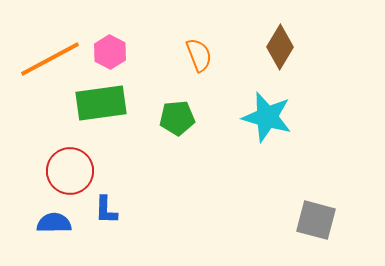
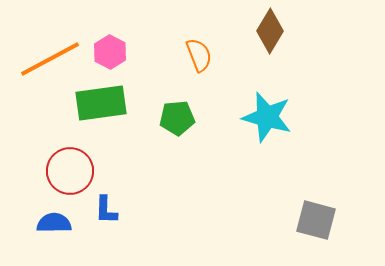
brown diamond: moved 10 px left, 16 px up
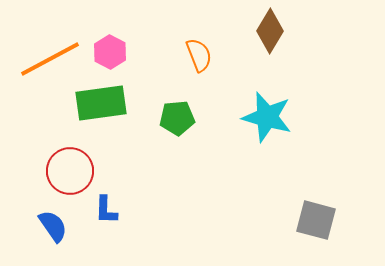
blue semicircle: moved 1 px left, 3 px down; rotated 56 degrees clockwise
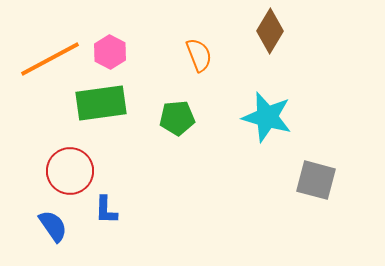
gray square: moved 40 px up
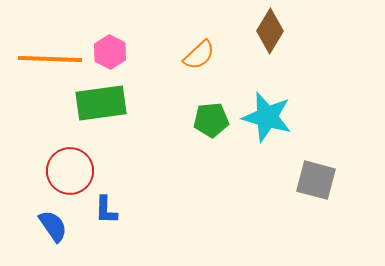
orange semicircle: rotated 68 degrees clockwise
orange line: rotated 30 degrees clockwise
green pentagon: moved 34 px right, 2 px down
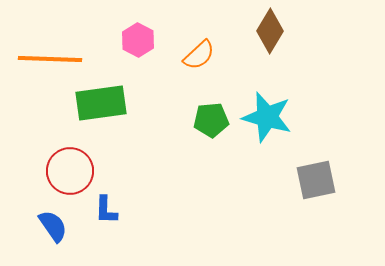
pink hexagon: moved 28 px right, 12 px up
gray square: rotated 27 degrees counterclockwise
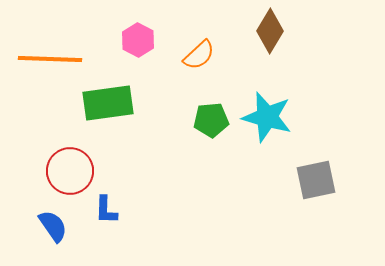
green rectangle: moved 7 px right
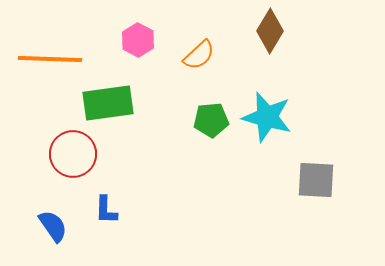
red circle: moved 3 px right, 17 px up
gray square: rotated 15 degrees clockwise
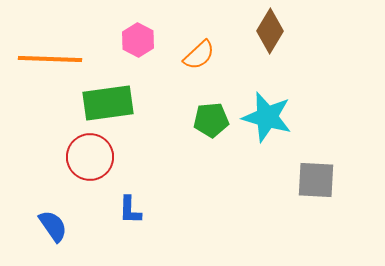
red circle: moved 17 px right, 3 px down
blue L-shape: moved 24 px right
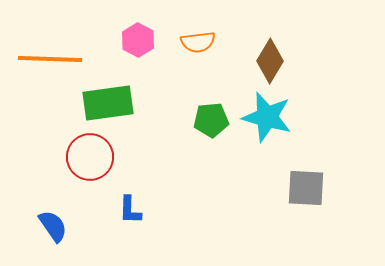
brown diamond: moved 30 px down
orange semicircle: moved 1 px left, 13 px up; rotated 36 degrees clockwise
gray square: moved 10 px left, 8 px down
